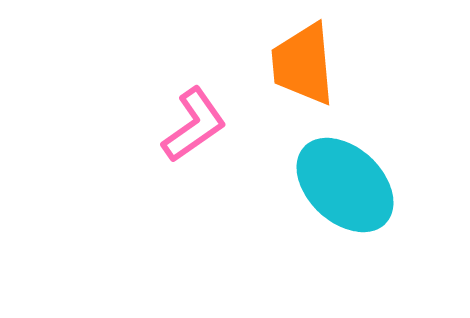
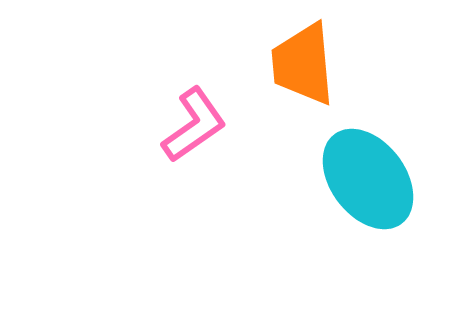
cyan ellipse: moved 23 px right, 6 px up; rotated 10 degrees clockwise
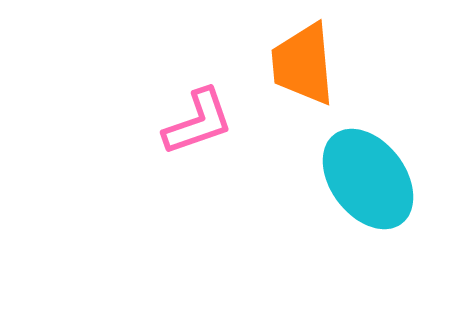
pink L-shape: moved 4 px right, 3 px up; rotated 16 degrees clockwise
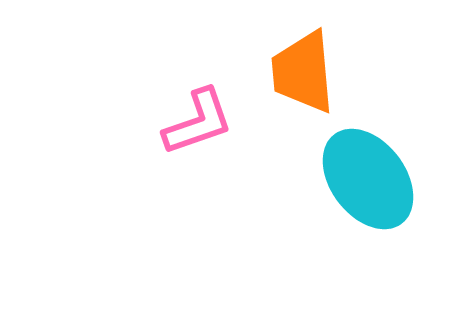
orange trapezoid: moved 8 px down
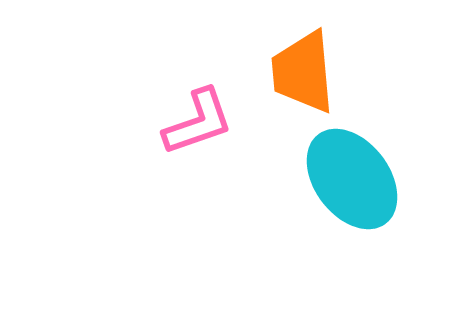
cyan ellipse: moved 16 px left
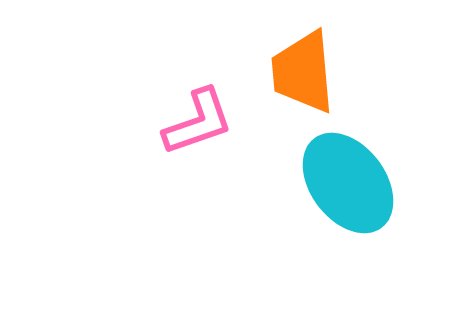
cyan ellipse: moved 4 px left, 4 px down
